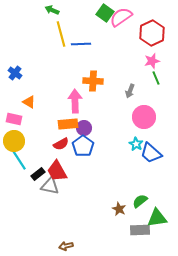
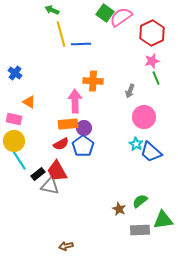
blue trapezoid: moved 1 px up
green triangle: moved 6 px right, 2 px down
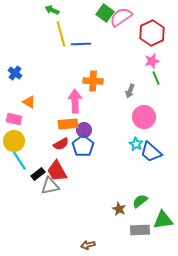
purple circle: moved 2 px down
gray triangle: rotated 24 degrees counterclockwise
brown arrow: moved 22 px right, 1 px up
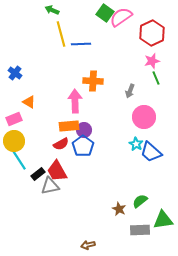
pink rectangle: rotated 35 degrees counterclockwise
orange rectangle: moved 1 px right, 2 px down
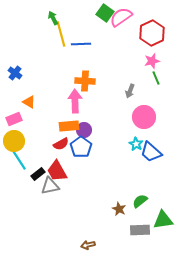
green arrow: moved 1 px right, 8 px down; rotated 40 degrees clockwise
orange cross: moved 8 px left
blue pentagon: moved 2 px left, 1 px down
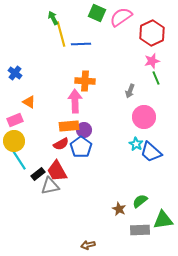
green square: moved 8 px left; rotated 12 degrees counterclockwise
pink rectangle: moved 1 px right, 1 px down
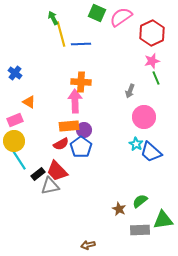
orange cross: moved 4 px left, 1 px down
red trapezoid: rotated 15 degrees counterclockwise
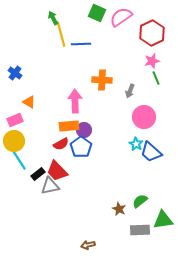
orange cross: moved 21 px right, 2 px up
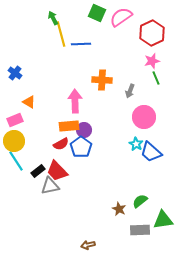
cyan line: moved 3 px left, 1 px down
black rectangle: moved 3 px up
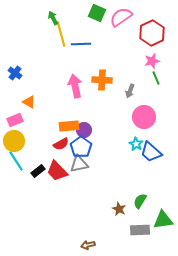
pink arrow: moved 15 px up; rotated 10 degrees counterclockwise
gray triangle: moved 29 px right, 22 px up
green semicircle: rotated 21 degrees counterclockwise
